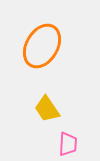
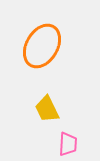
yellow trapezoid: rotated 8 degrees clockwise
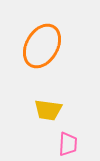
yellow trapezoid: moved 1 px right, 1 px down; rotated 56 degrees counterclockwise
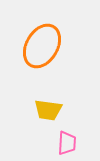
pink trapezoid: moved 1 px left, 1 px up
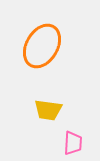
pink trapezoid: moved 6 px right
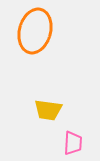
orange ellipse: moved 7 px left, 15 px up; rotated 15 degrees counterclockwise
